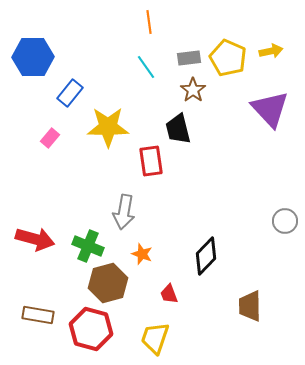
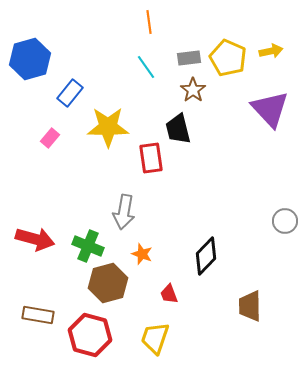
blue hexagon: moved 3 px left, 2 px down; rotated 15 degrees counterclockwise
red rectangle: moved 3 px up
red hexagon: moved 1 px left, 6 px down
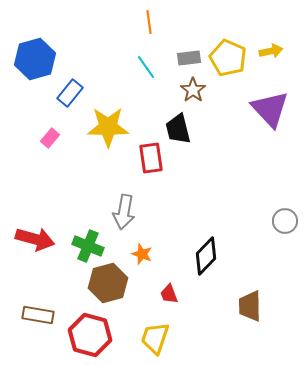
blue hexagon: moved 5 px right
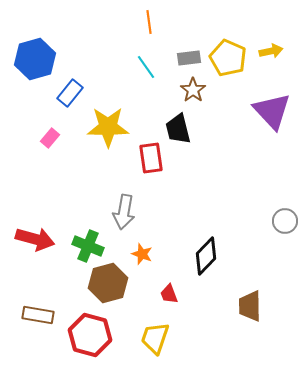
purple triangle: moved 2 px right, 2 px down
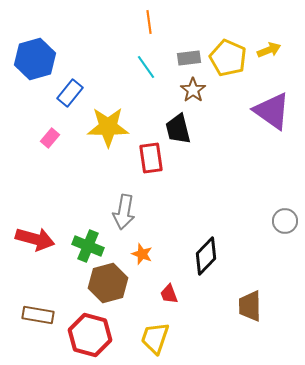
yellow arrow: moved 2 px left, 1 px up; rotated 10 degrees counterclockwise
purple triangle: rotated 12 degrees counterclockwise
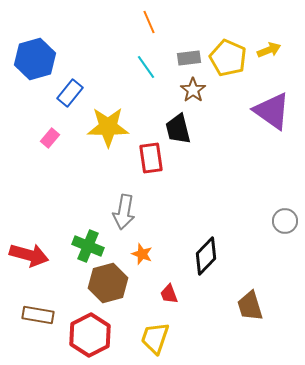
orange line: rotated 15 degrees counterclockwise
red arrow: moved 6 px left, 16 px down
brown trapezoid: rotated 16 degrees counterclockwise
red hexagon: rotated 18 degrees clockwise
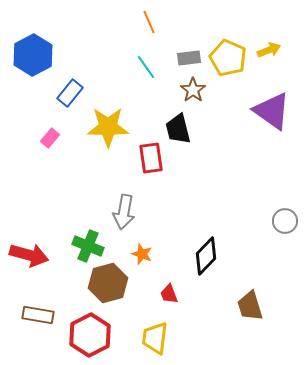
blue hexagon: moved 2 px left, 4 px up; rotated 12 degrees counterclockwise
yellow trapezoid: rotated 12 degrees counterclockwise
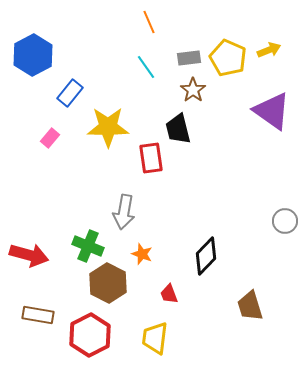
brown hexagon: rotated 18 degrees counterclockwise
